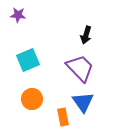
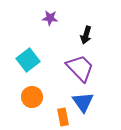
purple star: moved 32 px right, 3 px down
cyan square: rotated 15 degrees counterclockwise
orange circle: moved 2 px up
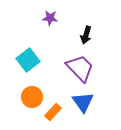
orange rectangle: moved 10 px left, 5 px up; rotated 54 degrees clockwise
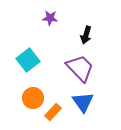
orange circle: moved 1 px right, 1 px down
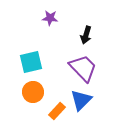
cyan square: moved 3 px right, 2 px down; rotated 25 degrees clockwise
purple trapezoid: moved 3 px right
orange circle: moved 6 px up
blue triangle: moved 2 px left, 2 px up; rotated 20 degrees clockwise
orange rectangle: moved 4 px right, 1 px up
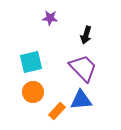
blue triangle: rotated 40 degrees clockwise
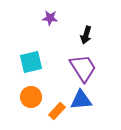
purple trapezoid: rotated 12 degrees clockwise
orange circle: moved 2 px left, 5 px down
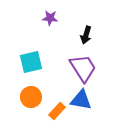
blue triangle: rotated 15 degrees clockwise
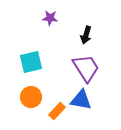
purple trapezoid: moved 3 px right
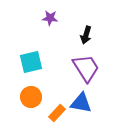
blue triangle: moved 3 px down
orange rectangle: moved 2 px down
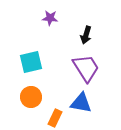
orange rectangle: moved 2 px left, 5 px down; rotated 18 degrees counterclockwise
